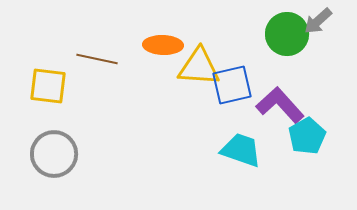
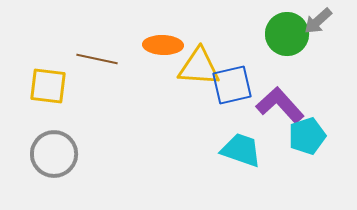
cyan pentagon: rotated 12 degrees clockwise
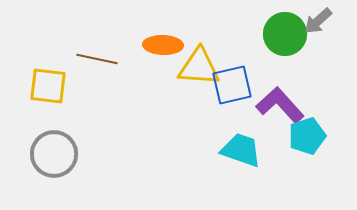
green circle: moved 2 px left
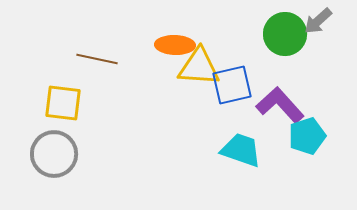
orange ellipse: moved 12 px right
yellow square: moved 15 px right, 17 px down
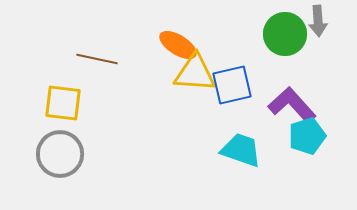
gray arrow: rotated 52 degrees counterclockwise
orange ellipse: moved 3 px right; rotated 30 degrees clockwise
yellow triangle: moved 4 px left, 6 px down
purple L-shape: moved 12 px right
gray circle: moved 6 px right
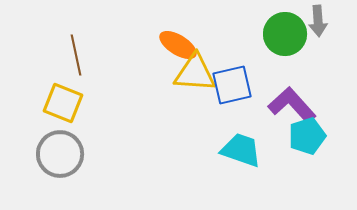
brown line: moved 21 px left, 4 px up; rotated 66 degrees clockwise
yellow square: rotated 15 degrees clockwise
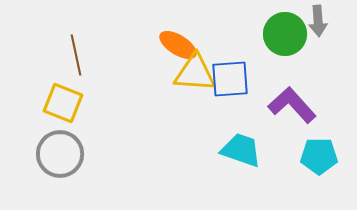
blue square: moved 2 px left, 6 px up; rotated 9 degrees clockwise
cyan pentagon: moved 12 px right, 20 px down; rotated 18 degrees clockwise
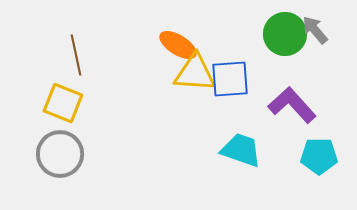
gray arrow: moved 3 px left, 9 px down; rotated 144 degrees clockwise
